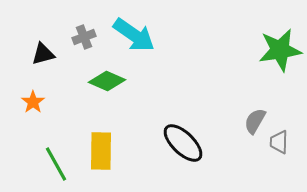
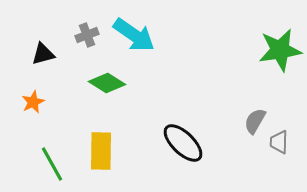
gray cross: moved 3 px right, 2 px up
green diamond: moved 2 px down; rotated 9 degrees clockwise
orange star: rotated 10 degrees clockwise
green line: moved 4 px left
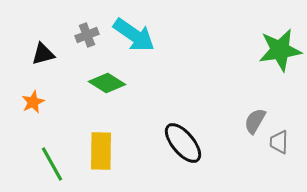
black ellipse: rotated 6 degrees clockwise
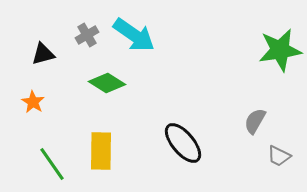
gray cross: rotated 10 degrees counterclockwise
orange star: rotated 15 degrees counterclockwise
gray trapezoid: moved 14 px down; rotated 65 degrees counterclockwise
green line: rotated 6 degrees counterclockwise
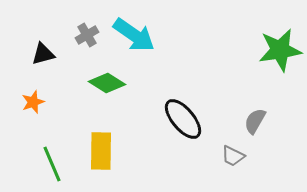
orange star: rotated 20 degrees clockwise
black ellipse: moved 24 px up
gray trapezoid: moved 46 px left
green line: rotated 12 degrees clockwise
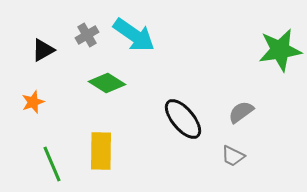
black triangle: moved 4 px up; rotated 15 degrees counterclockwise
gray semicircle: moved 14 px left, 9 px up; rotated 24 degrees clockwise
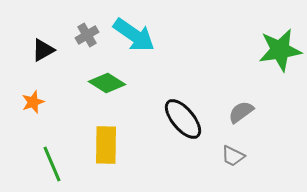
yellow rectangle: moved 5 px right, 6 px up
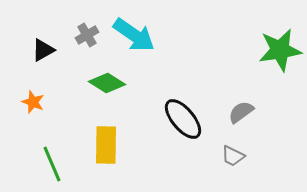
orange star: rotated 30 degrees counterclockwise
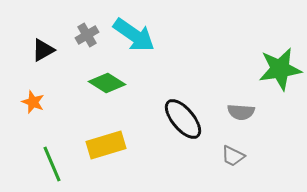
green star: moved 19 px down
gray semicircle: rotated 140 degrees counterclockwise
yellow rectangle: rotated 72 degrees clockwise
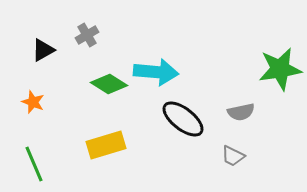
cyan arrow: moved 22 px right, 37 px down; rotated 30 degrees counterclockwise
green diamond: moved 2 px right, 1 px down
gray semicircle: rotated 16 degrees counterclockwise
black ellipse: rotated 12 degrees counterclockwise
green line: moved 18 px left
